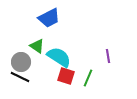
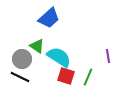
blue trapezoid: rotated 15 degrees counterclockwise
gray circle: moved 1 px right, 3 px up
green line: moved 1 px up
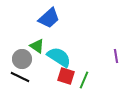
purple line: moved 8 px right
green line: moved 4 px left, 3 px down
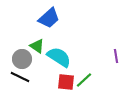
red square: moved 6 px down; rotated 12 degrees counterclockwise
green line: rotated 24 degrees clockwise
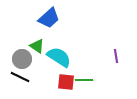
green line: rotated 42 degrees clockwise
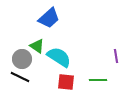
green line: moved 14 px right
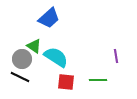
green triangle: moved 3 px left
cyan semicircle: moved 3 px left
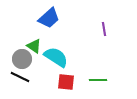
purple line: moved 12 px left, 27 px up
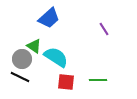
purple line: rotated 24 degrees counterclockwise
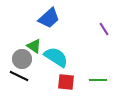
black line: moved 1 px left, 1 px up
